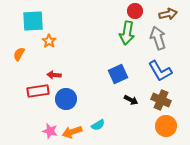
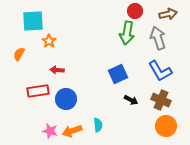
red arrow: moved 3 px right, 5 px up
cyan semicircle: rotated 64 degrees counterclockwise
orange arrow: moved 1 px up
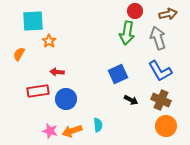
red arrow: moved 2 px down
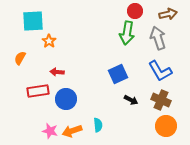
orange semicircle: moved 1 px right, 4 px down
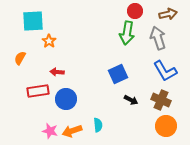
blue L-shape: moved 5 px right
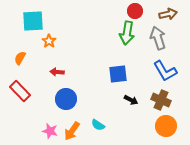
blue square: rotated 18 degrees clockwise
red rectangle: moved 18 px left; rotated 55 degrees clockwise
cyan semicircle: rotated 128 degrees clockwise
orange arrow: rotated 36 degrees counterclockwise
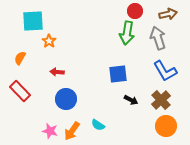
brown cross: rotated 24 degrees clockwise
